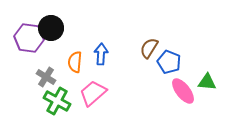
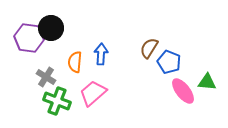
green cross: rotated 8 degrees counterclockwise
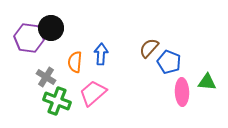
brown semicircle: rotated 10 degrees clockwise
pink ellipse: moved 1 px left, 1 px down; rotated 36 degrees clockwise
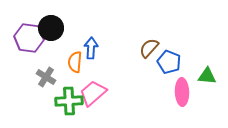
blue arrow: moved 10 px left, 6 px up
green triangle: moved 6 px up
green cross: moved 12 px right; rotated 24 degrees counterclockwise
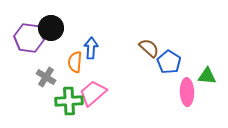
brown semicircle: rotated 90 degrees clockwise
blue pentagon: rotated 10 degrees clockwise
pink ellipse: moved 5 px right
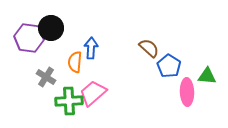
blue pentagon: moved 4 px down
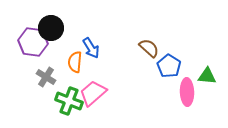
purple hexagon: moved 4 px right, 4 px down
blue arrow: rotated 145 degrees clockwise
green cross: rotated 24 degrees clockwise
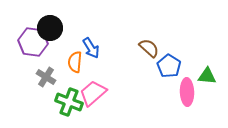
black circle: moved 1 px left
green cross: moved 1 px down
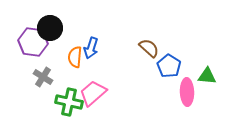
blue arrow: rotated 50 degrees clockwise
orange semicircle: moved 5 px up
gray cross: moved 3 px left
green cross: rotated 8 degrees counterclockwise
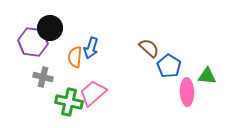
gray cross: rotated 18 degrees counterclockwise
